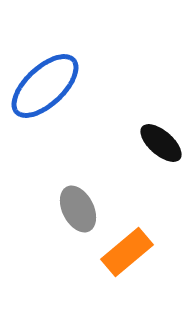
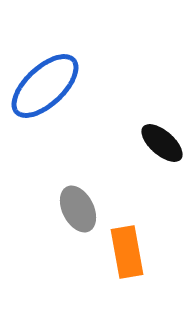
black ellipse: moved 1 px right
orange rectangle: rotated 60 degrees counterclockwise
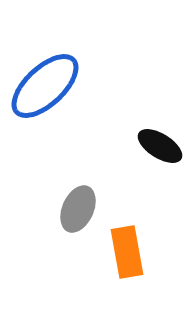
black ellipse: moved 2 px left, 3 px down; rotated 9 degrees counterclockwise
gray ellipse: rotated 51 degrees clockwise
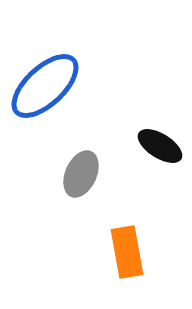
gray ellipse: moved 3 px right, 35 px up
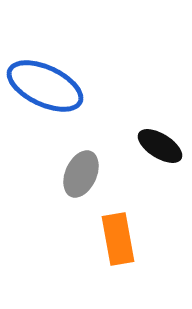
blue ellipse: rotated 68 degrees clockwise
orange rectangle: moved 9 px left, 13 px up
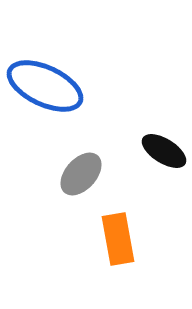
black ellipse: moved 4 px right, 5 px down
gray ellipse: rotated 18 degrees clockwise
